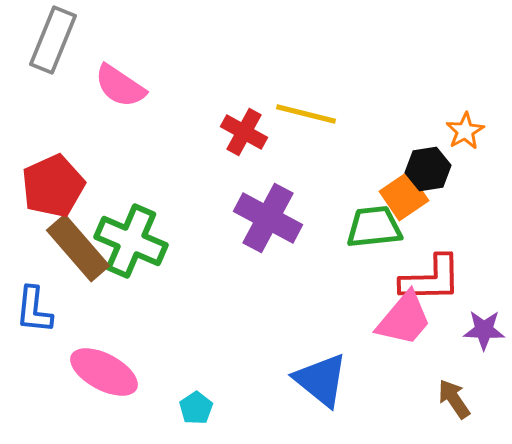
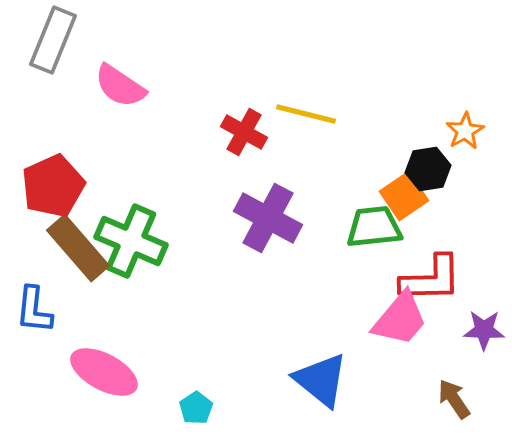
pink trapezoid: moved 4 px left
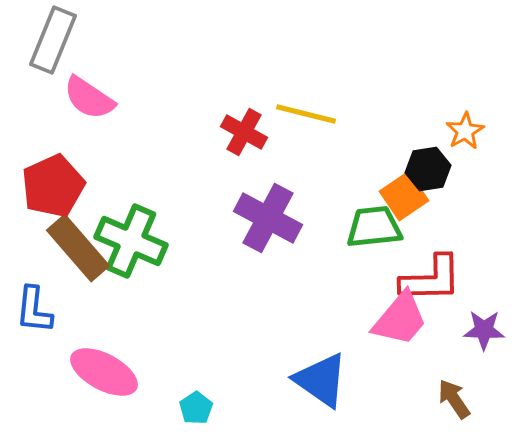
pink semicircle: moved 31 px left, 12 px down
blue triangle: rotated 4 degrees counterclockwise
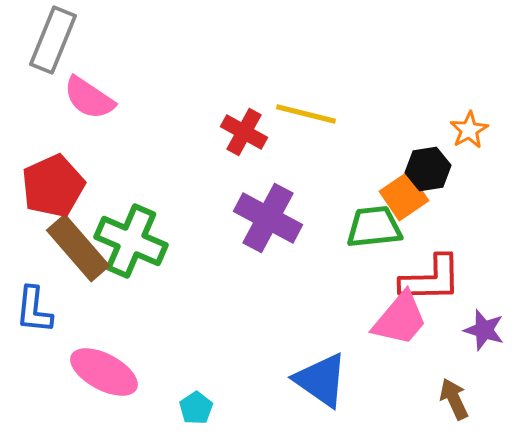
orange star: moved 4 px right, 1 px up
purple star: rotated 15 degrees clockwise
brown arrow: rotated 9 degrees clockwise
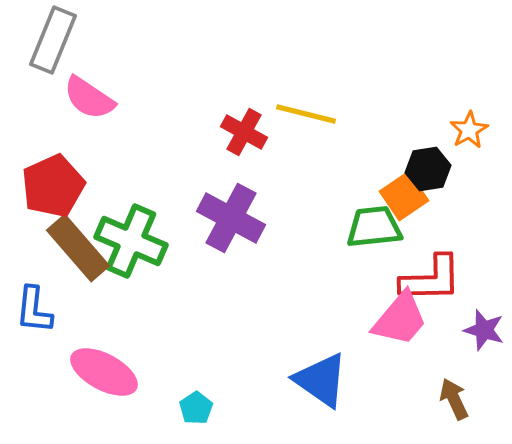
purple cross: moved 37 px left
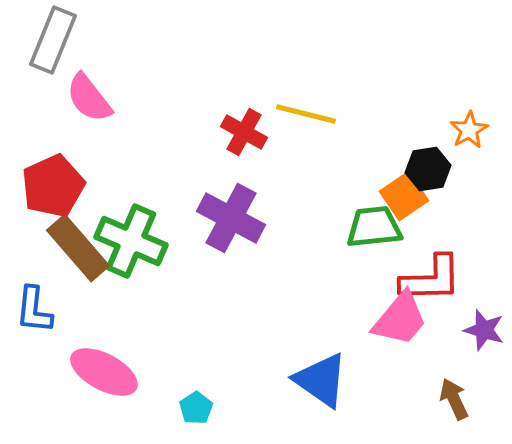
pink semicircle: rotated 18 degrees clockwise
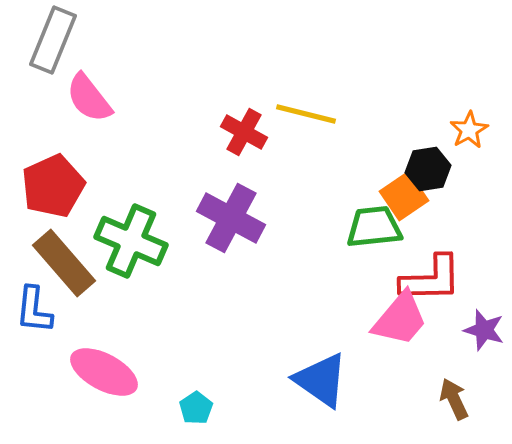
brown rectangle: moved 14 px left, 15 px down
